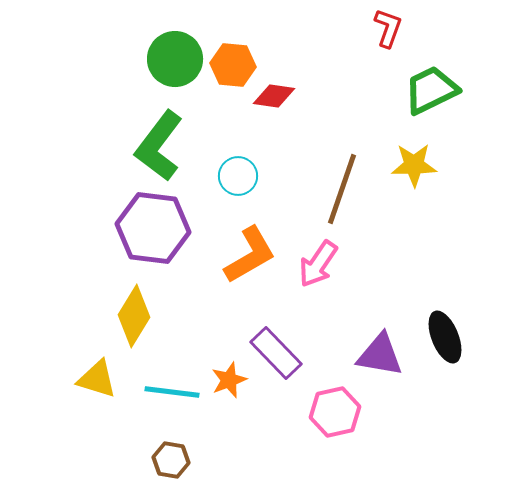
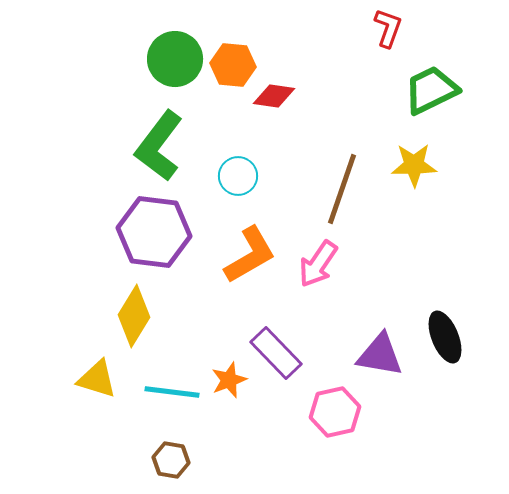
purple hexagon: moved 1 px right, 4 px down
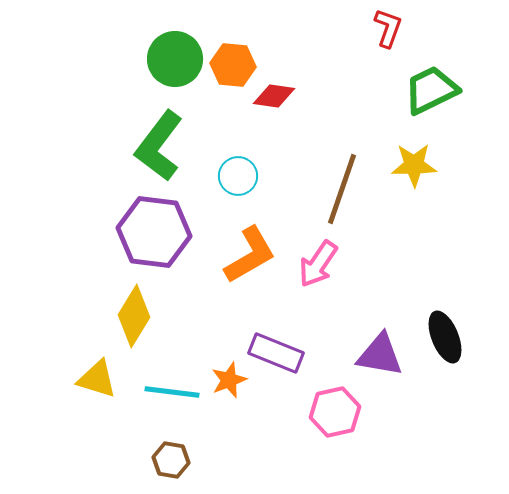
purple rectangle: rotated 24 degrees counterclockwise
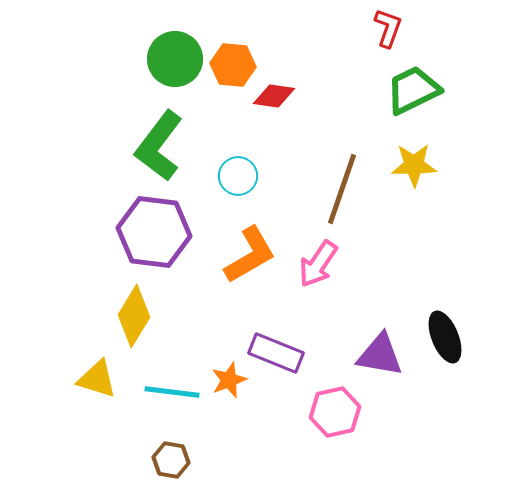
green trapezoid: moved 18 px left
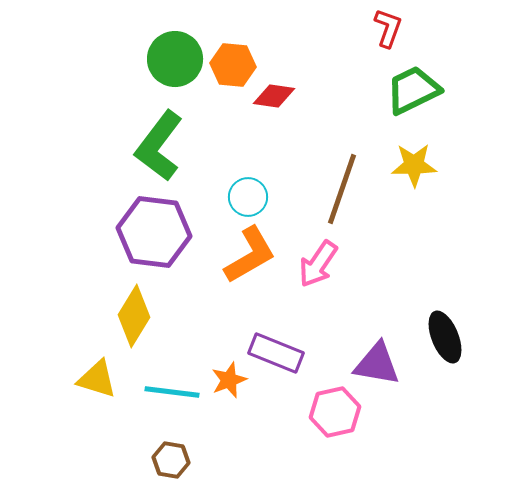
cyan circle: moved 10 px right, 21 px down
purple triangle: moved 3 px left, 9 px down
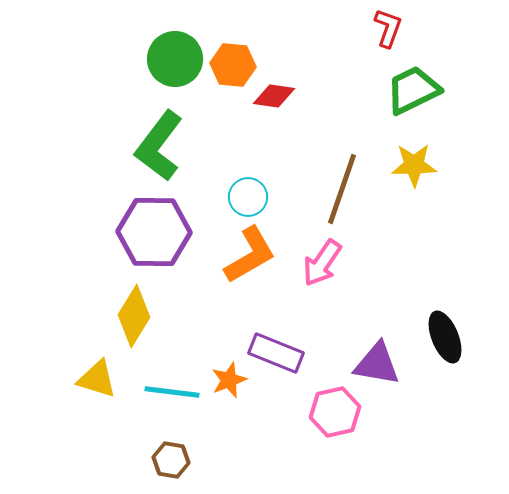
purple hexagon: rotated 6 degrees counterclockwise
pink arrow: moved 4 px right, 1 px up
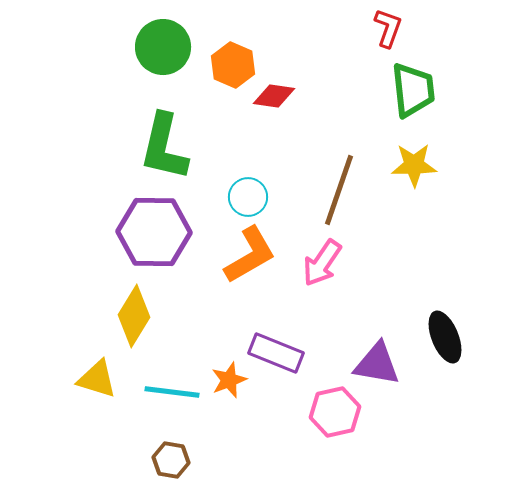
green circle: moved 12 px left, 12 px up
orange hexagon: rotated 18 degrees clockwise
green trapezoid: rotated 110 degrees clockwise
green L-shape: moved 5 px right, 1 px down; rotated 24 degrees counterclockwise
brown line: moved 3 px left, 1 px down
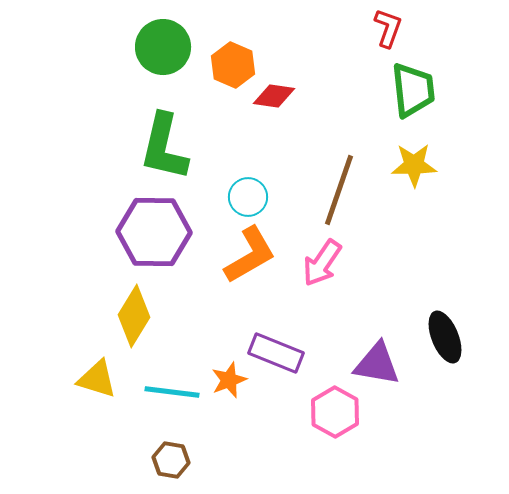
pink hexagon: rotated 18 degrees counterclockwise
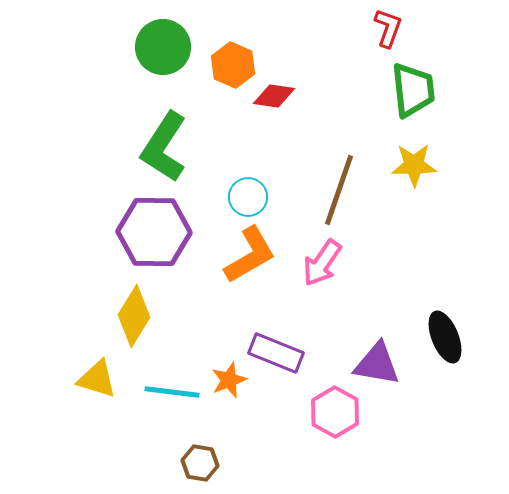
green L-shape: rotated 20 degrees clockwise
brown hexagon: moved 29 px right, 3 px down
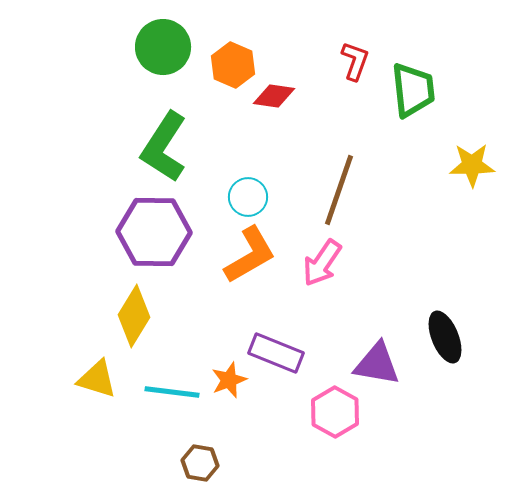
red L-shape: moved 33 px left, 33 px down
yellow star: moved 58 px right
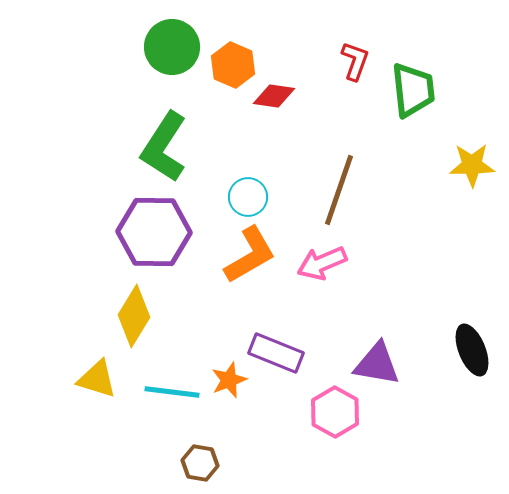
green circle: moved 9 px right
pink arrow: rotated 33 degrees clockwise
black ellipse: moved 27 px right, 13 px down
